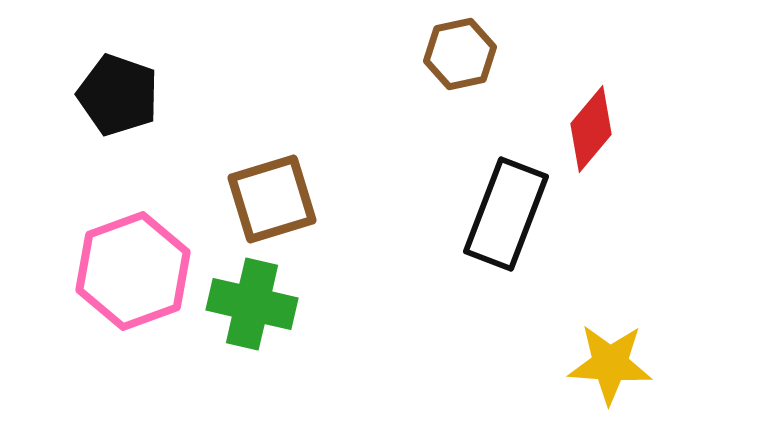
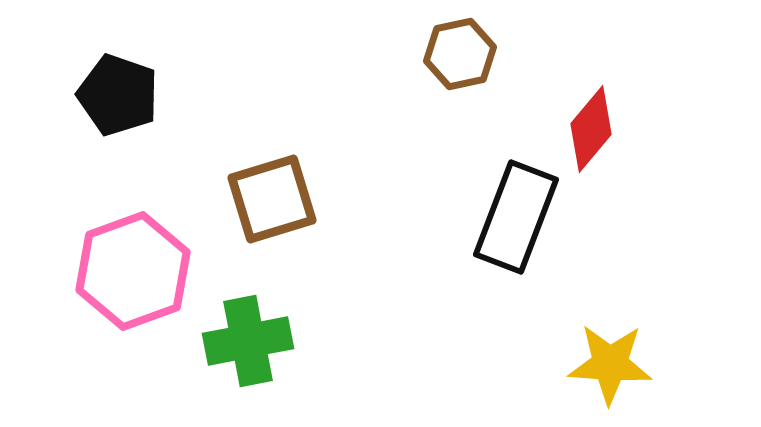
black rectangle: moved 10 px right, 3 px down
green cross: moved 4 px left, 37 px down; rotated 24 degrees counterclockwise
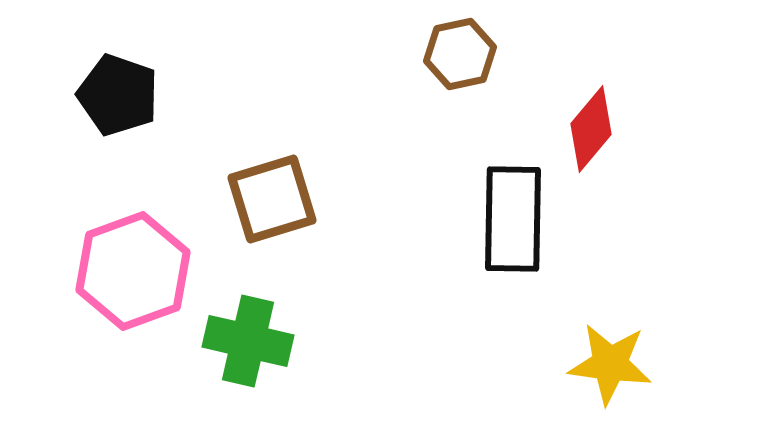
black rectangle: moved 3 px left, 2 px down; rotated 20 degrees counterclockwise
green cross: rotated 24 degrees clockwise
yellow star: rotated 4 degrees clockwise
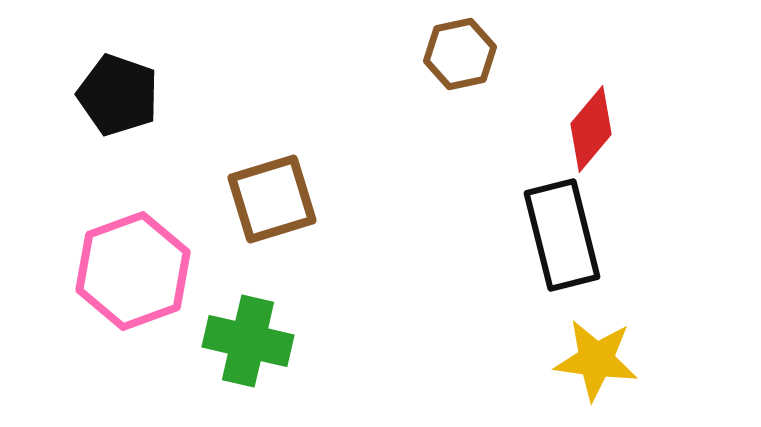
black rectangle: moved 49 px right, 16 px down; rotated 15 degrees counterclockwise
yellow star: moved 14 px left, 4 px up
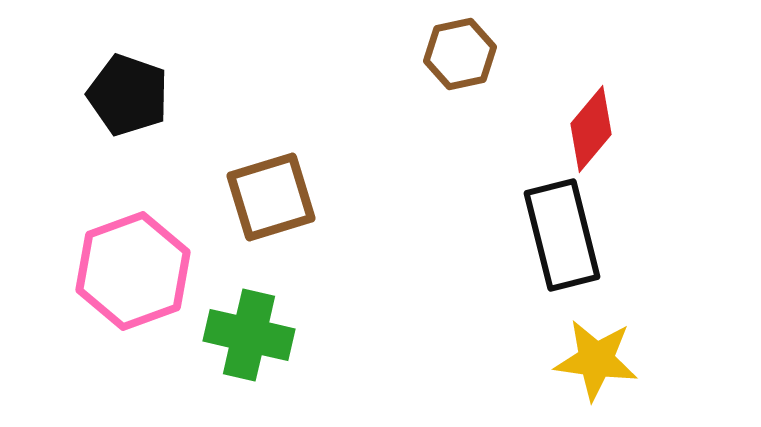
black pentagon: moved 10 px right
brown square: moved 1 px left, 2 px up
green cross: moved 1 px right, 6 px up
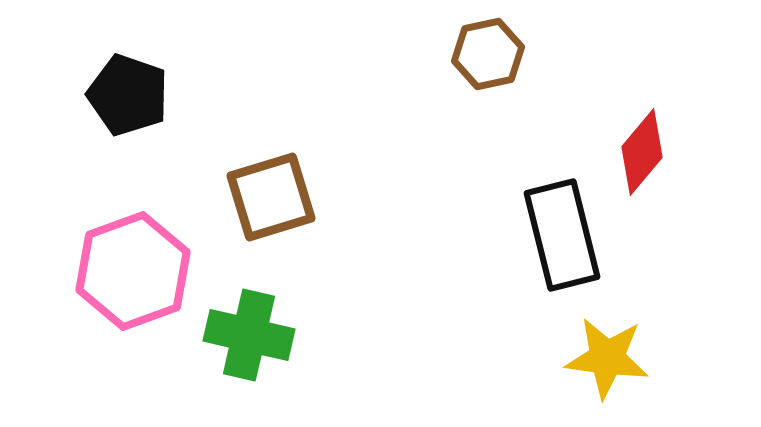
brown hexagon: moved 28 px right
red diamond: moved 51 px right, 23 px down
yellow star: moved 11 px right, 2 px up
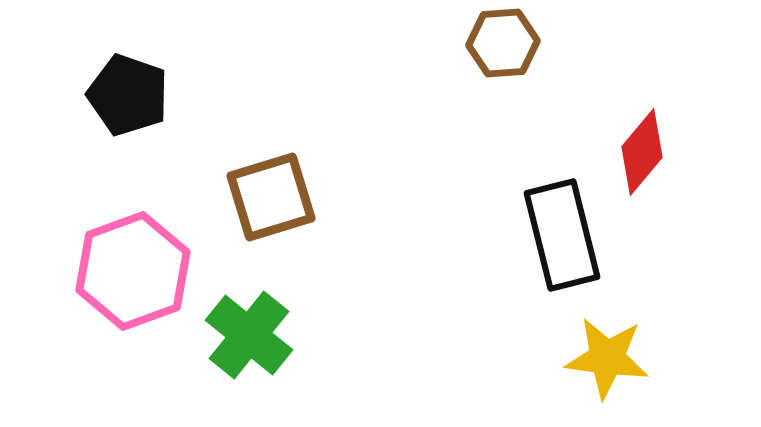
brown hexagon: moved 15 px right, 11 px up; rotated 8 degrees clockwise
green cross: rotated 26 degrees clockwise
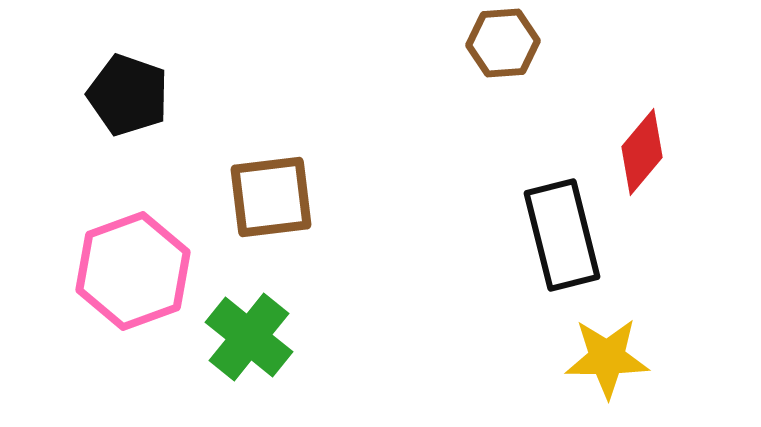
brown square: rotated 10 degrees clockwise
green cross: moved 2 px down
yellow star: rotated 8 degrees counterclockwise
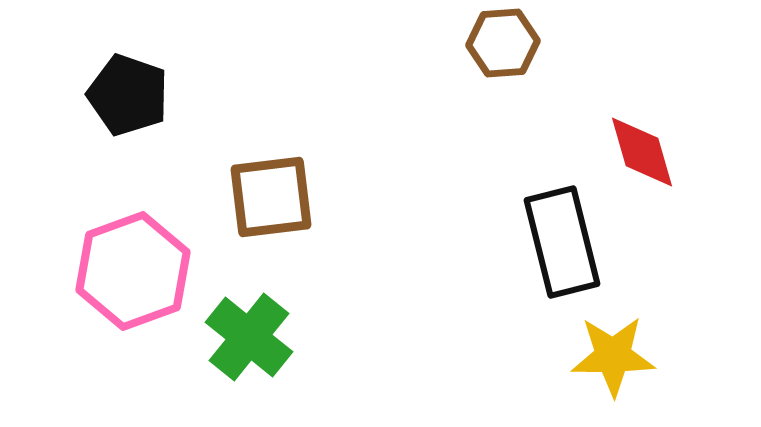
red diamond: rotated 56 degrees counterclockwise
black rectangle: moved 7 px down
yellow star: moved 6 px right, 2 px up
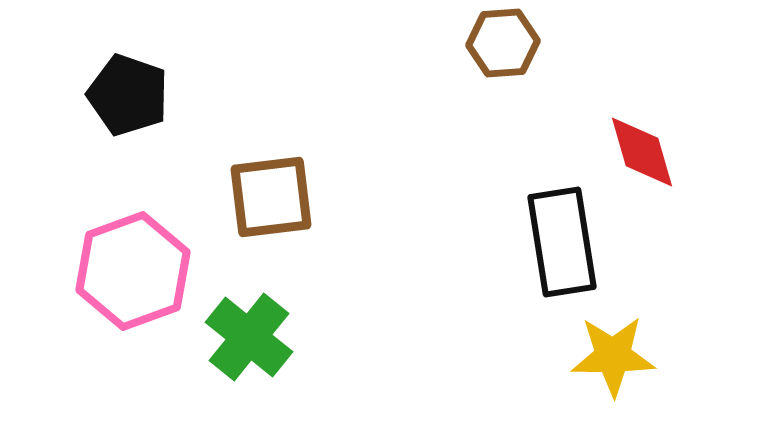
black rectangle: rotated 5 degrees clockwise
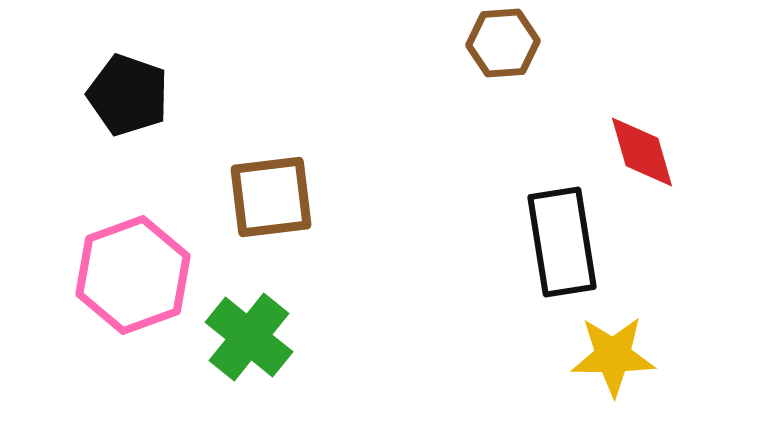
pink hexagon: moved 4 px down
